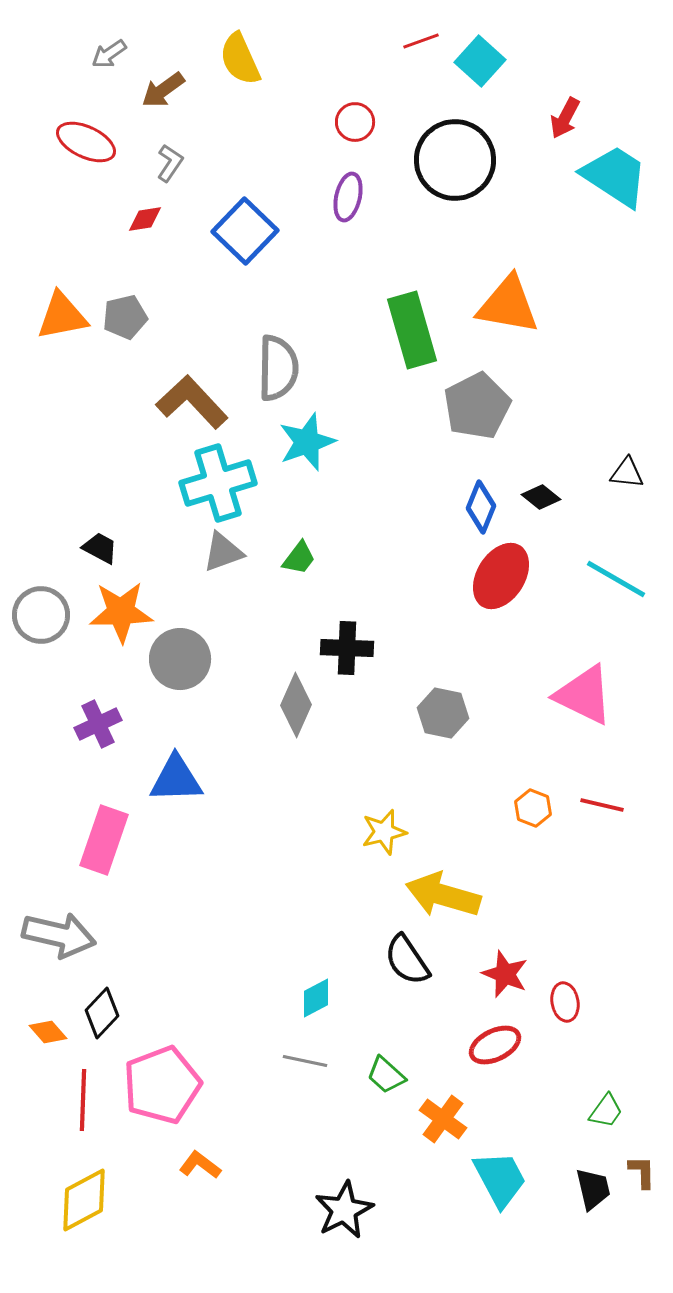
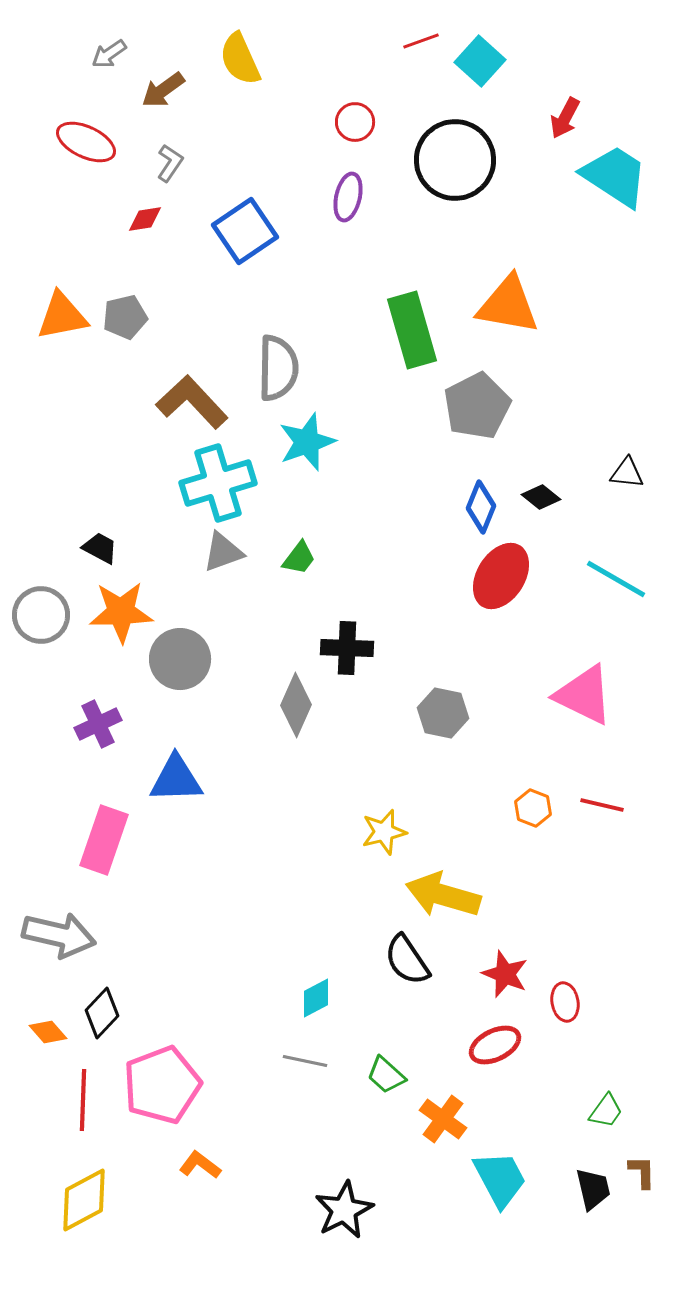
blue square at (245, 231): rotated 12 degrees clockwise
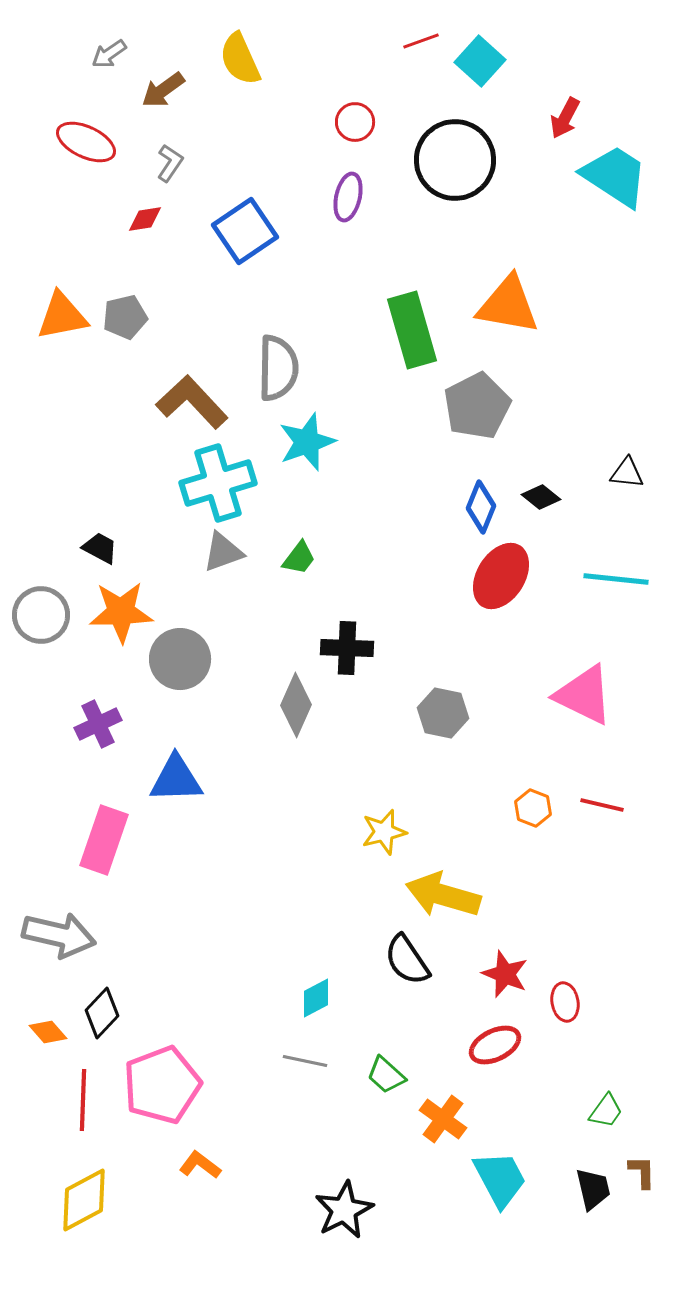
cyan line at (616, 579): rotated 24 degrees counterclockwise
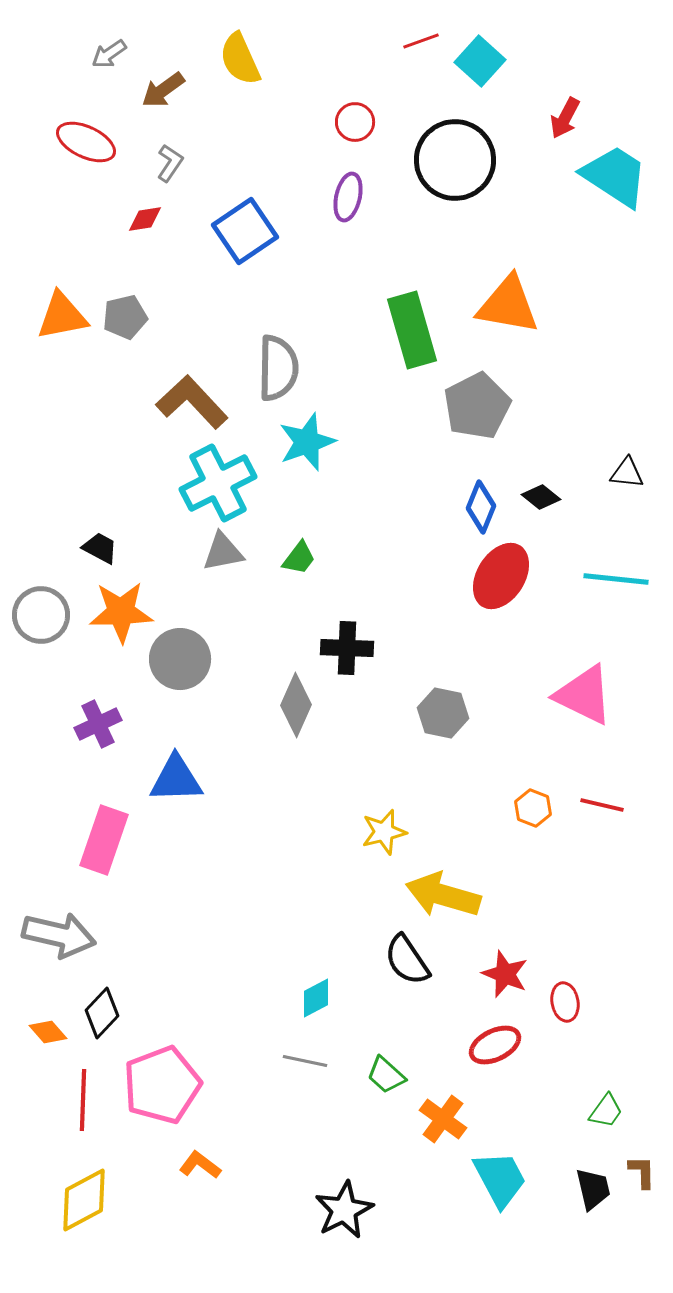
cyan cross at (218, 483): rotated 10 degrees counterclockwise
gray triangle at (223, 552): rotated 9 degrees clockwise
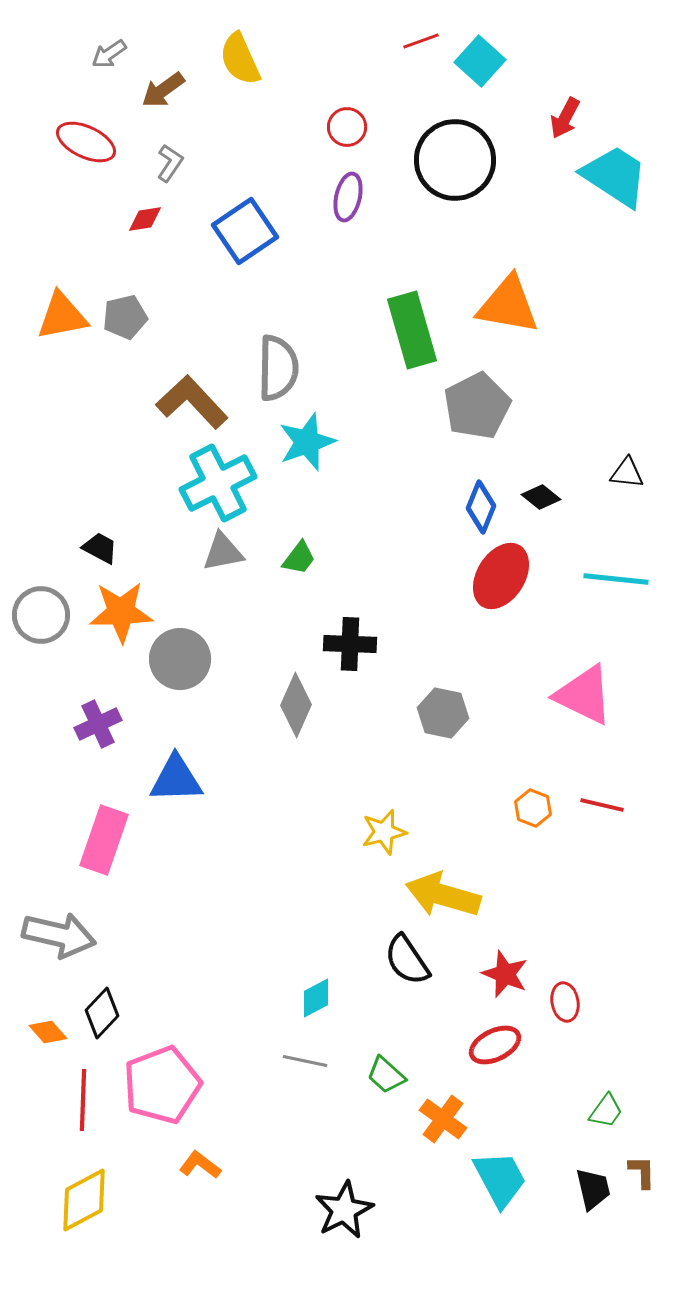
red circle at (355, 122): moved 8 px left, 5 px down
black cross at (347, 648): moved 3 px right, 4 px up
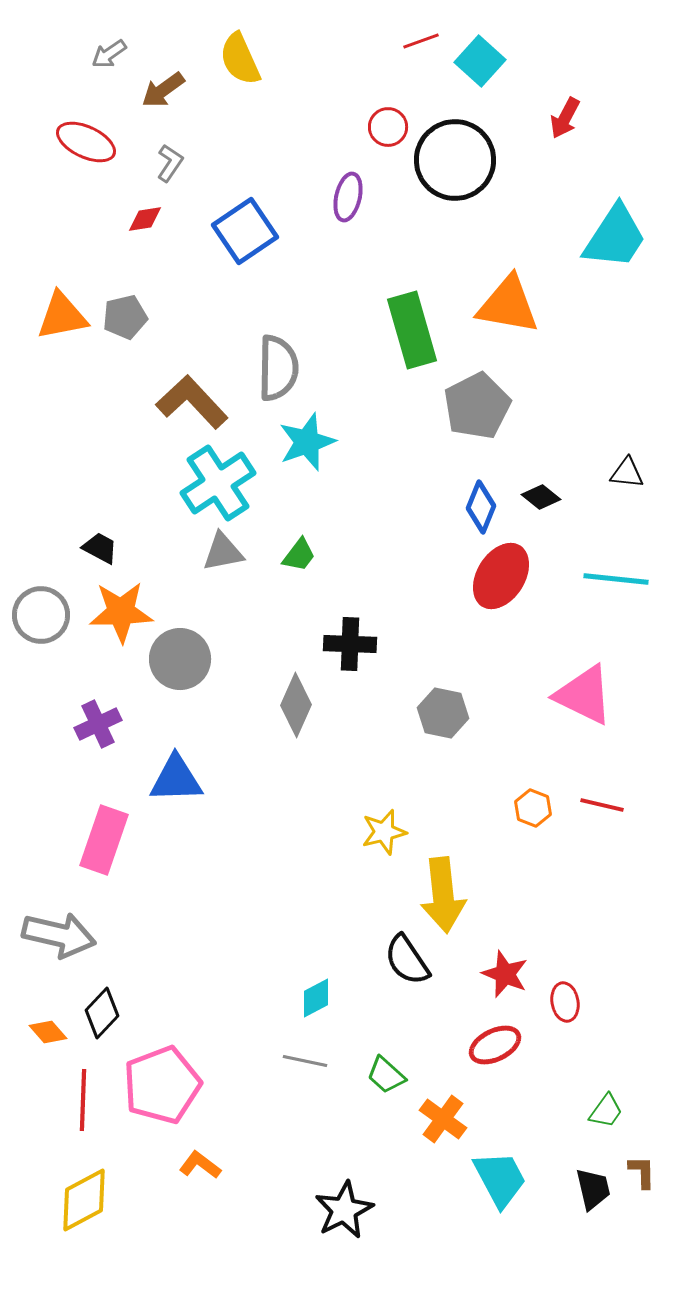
red circle at (347, 127): moved 41 px right
cyan trapezoid at (615, 176): moved 61 px down; rotated 90 degrees clockwise
cyan cross at (218, 483): rotated 6 degrees counterclockwise
green trapezoid at (299, 558): moved 3 px up
yellow arrow at (443, 895): rotated 112 degrees counterclockwise
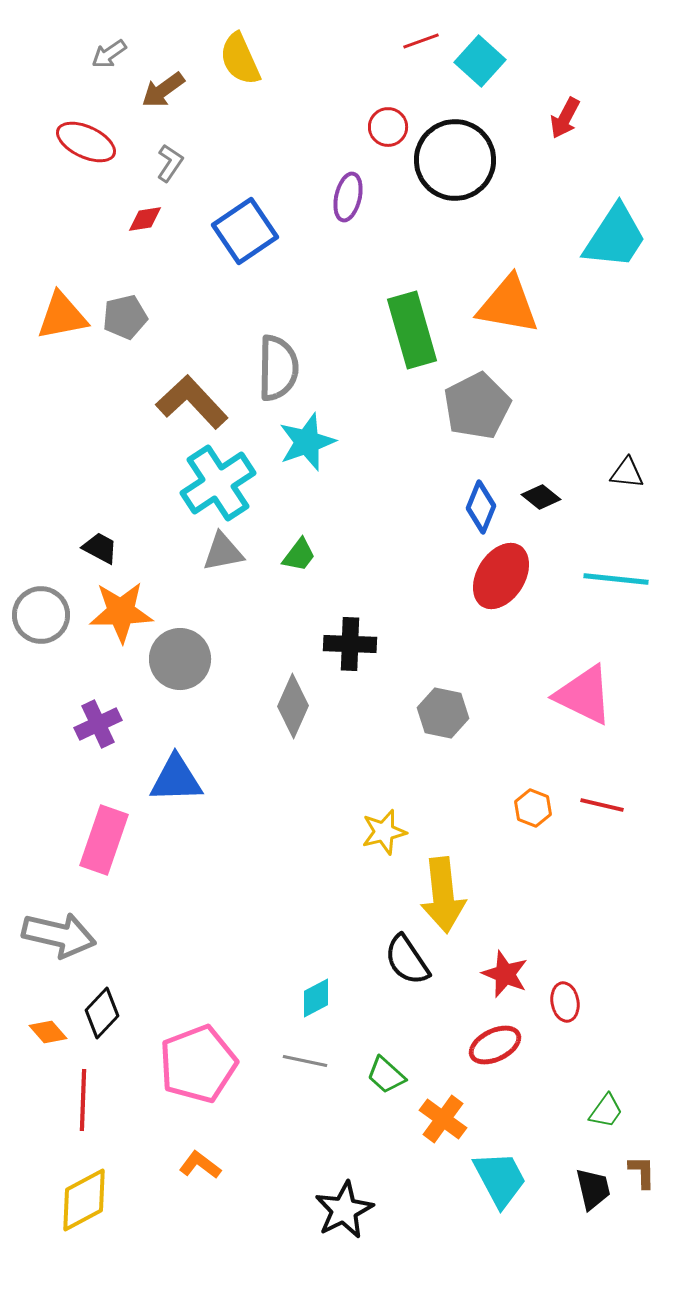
gray diamond at (296, 705): moved 3 px left, 1 px down
pink pentagon at (162, 1085): moved 36 px right, 21 px up
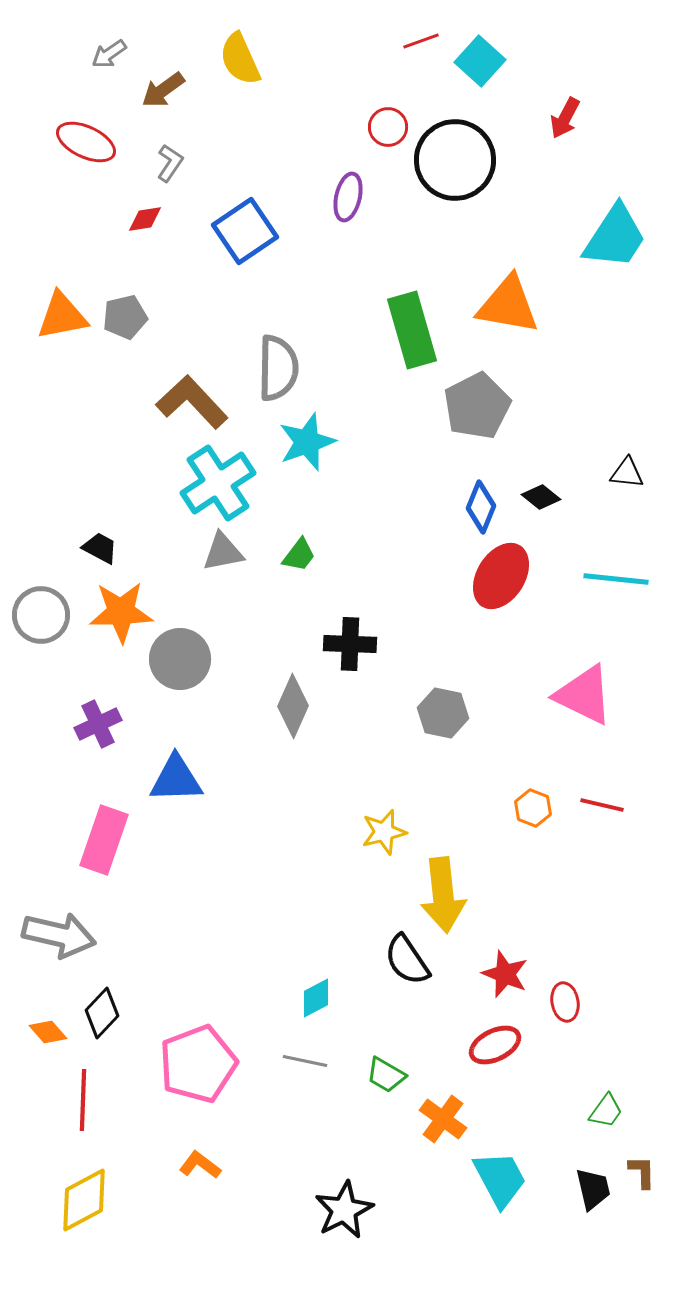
green trapezoid at (386, 1075): rotated 12 degrees counterclockwise
